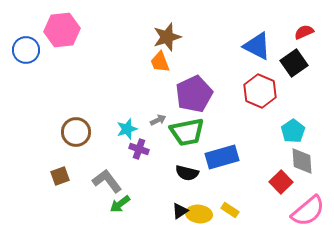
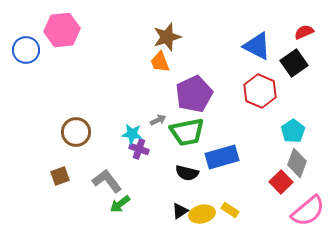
cyan star: moved 5 px right, 5 px down; rotated 25 degrees clockwise
gray diamond: moved 5 px left, 2 px down; rotated 24 degrees clockwise
yellow ellipse: moved 3 px right; rotated 20 degrees counterclockwise
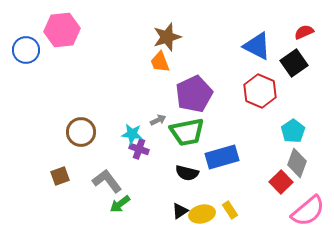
brown circle: moved 5 px right
yellow rectangle: rotated 24 degrees clockwise
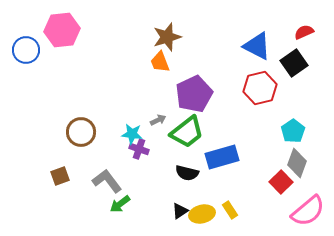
red hexagon: moved 3 px up; rotated 24 degrees clockwise
green trapezoid: rotated 27 degrees counterclockwise
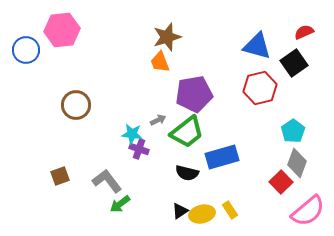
blue triangle: rotated 12 degrees counterclockwise
purple pentagon: rotated 15 degrees clockwise
brown circle: moved 5 px left, 27 px up
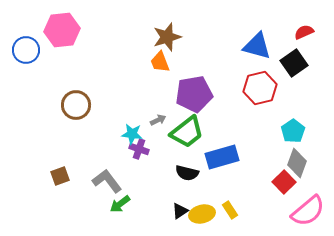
red square: moved 3 px right
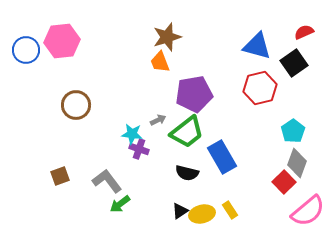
pink hexagon: moved 11 px down
blue rectangle: rotated 76 degrees clockwise
